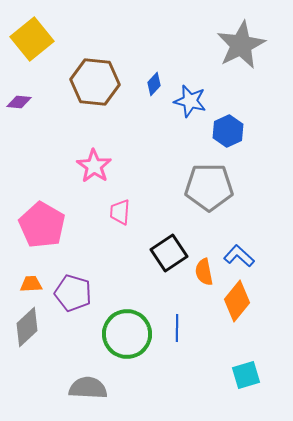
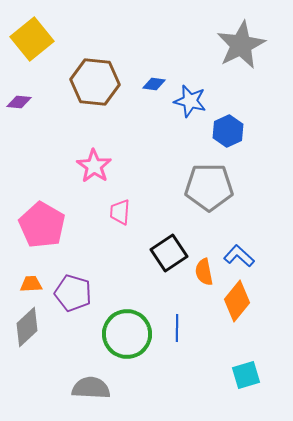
blue diamond: rotated 55 degrees clockwise
gray semicircle: moved 3 px right
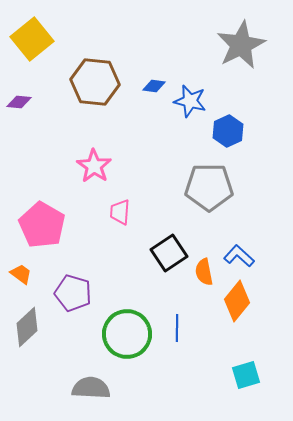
blue diamond: moved 2 px down
orange trapezoid: moved 10 px left, 10 px up; rotated 40 degrees clockwise
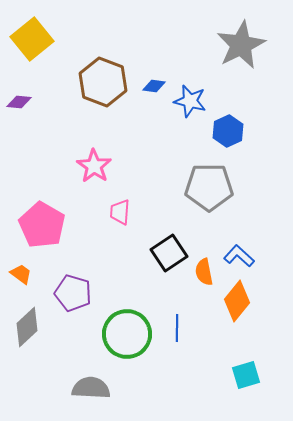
brown hexagon: moved 8 px right; rotated 15 degrees clockwise
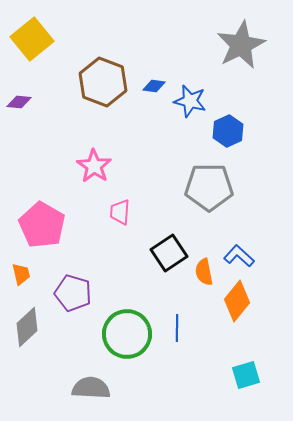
orange trapezoid: rotated 40 degrees clockwise
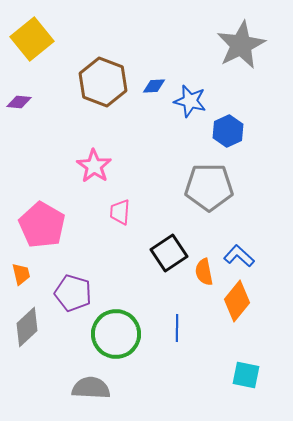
blue diamond: rotated 10 degrees counterclockwise
green circle: moved 11 px left
cyan square: rotated 28 degrees clockwise
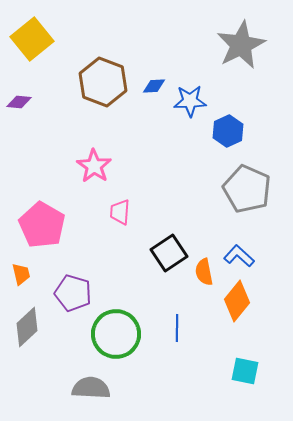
blue star: rotated 16 degrees counterclockwise
gray pentagon: moved 38 px right, 2 px down; rotated 24 degrees clockwise
cyan square: moved 1 px left, 4 px up
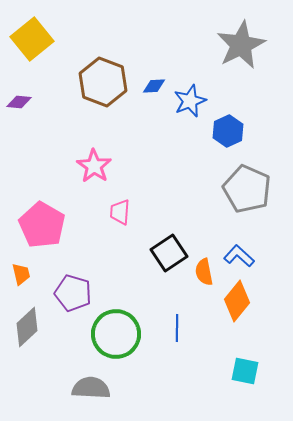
blue star: rotated 20 degrees counterclockwise
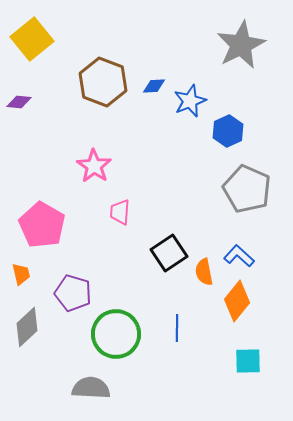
cyan square: moved 3 px right, 10 px up; rotated 12 degrees counterclockwise
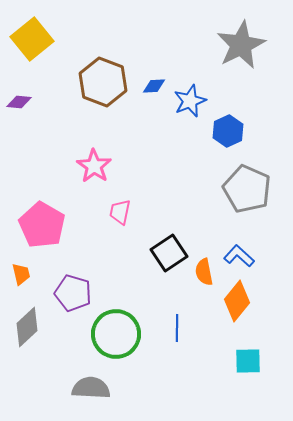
pink trapezoid: rotated 8 degrees clockwise
